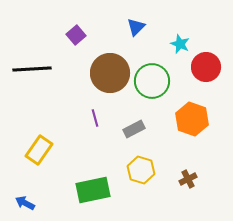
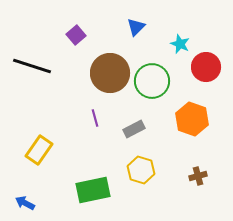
black line: moved 3 px up; rotated 21 degrees clockwise
brown cross: moved 10 px right, 3 px up; rotated 12 degrees clockwise
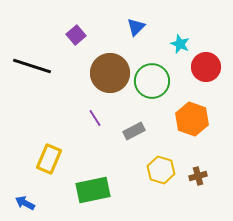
purple line: rotated 18 degrees counterclockwise
gray rectangle: moved 2 px down
yellow rectangle: moved 10 px right, 9 px down; rotated 12 degrees counterclockwise
yellow hexagon: moved 20 px right
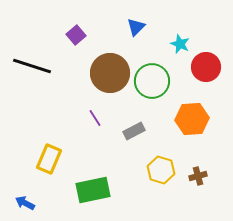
orange hexagon: rotated 24 degrees counterclockwise
